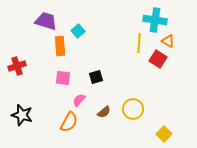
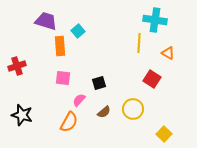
orange triangle: moved 12 px down
red square: moved 6 px left, 20 px down
black square: moved 3 px right, 6 px down
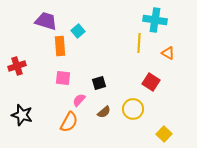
red square: moved 1 px left, 3 px down
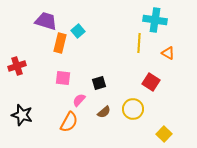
orange rectangle: moved 3 px up; rotated 18 degrees clockwise
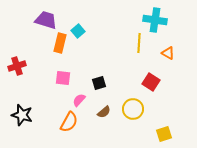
purple trapezoid: moved 1 px up
yellow square: rotated 28 degrees clockwise
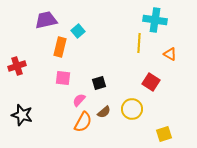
purple trapezoid: rotated 30 degrees counterclockwise
orange rectangle: moved 4 px down
orange triangle: moved 2 px right, 1 px down
yellow circle: moved 1 px left
orange semicircle: moved 14 px right
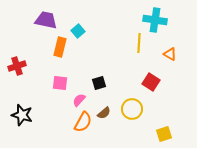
purple trapezoid: rotated 25 degrees clockwise
pink square: moved 3 px left, 5 px down
brown semicircle: moved 1 px down
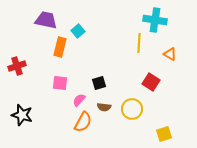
brown semicircle: moved 6 px up; rotated 48 degrees clockwise
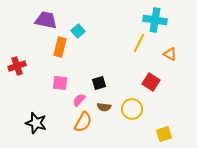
yellow line: rotated 24 degrees clockwise
black star: moved 14 px right, 8 px down
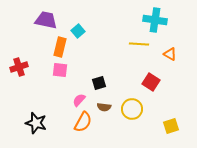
yellow line: moved 1 px down; rotated 66 degrees clockwise
red cross: moved 2 px right, 1 px down
pink square: moved 13 px up
yellow square: moved 7 px right, 8 px up
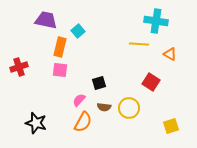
cyan cross: moved 1 px right, 1 px down
yellow circle: moved 3 px left, 1 px up
